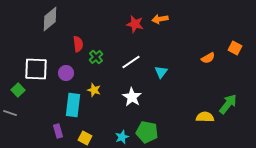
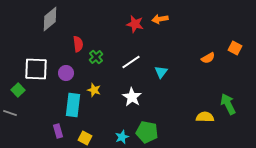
green arrow: rotated 65 degrees counterclockwise
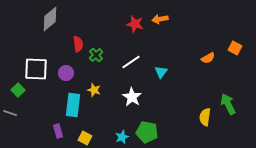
green cross: moved 2 px up
yellow semicircle: rotated 84 degrees counterclockwise
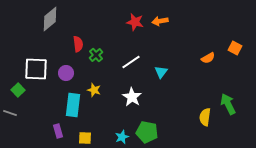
orange arrow: moved 2 px down
red star: moved 2 px up
yellow square: rotated 24 degrees counterclockwise
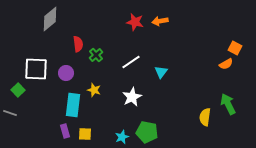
orange semicircle: moved 18 px right, 6 px down
white star: rotated 12 degrees clockwise
purple rectangle: moved 7 px right
yellow square: moved 4 px up
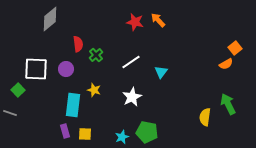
orange arrow: moved 2 px left, 1 px up; rotated 56 degrees clockwise
orange square: rotated 24 degrees clockwise
purple circle: moved 4 px up
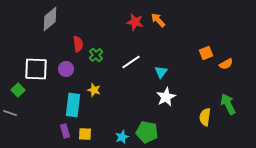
orange square: moved 29 px left, 5 px down; rotated 16 degrees clockwise
white star: moved 34 px right
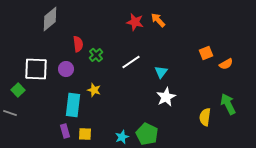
green pentagon: moved 2 px down; rotated 15 degrees clockwise
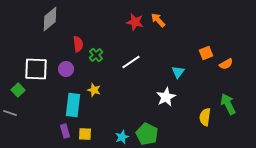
cyan triangle: moved 17 px right
